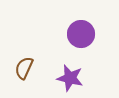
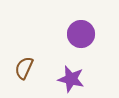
purple star: moved 1 px right, 1 px down
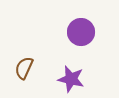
purple circle: moved 2 px up
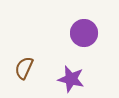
purple circle: moved 3 px right, 1 px down
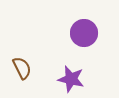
brown semicircle: moved 2 px left; rotated 130 degrees clockwise
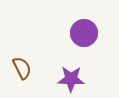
purple star: rotated 12 degrees counterclockwise
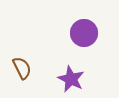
purple star: rotated 24 degrees clockwise
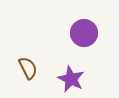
brown semicircle: moved 6 px right
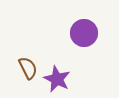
purple star: moved 14 px left
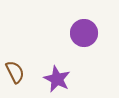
brown semicircle: moved 13 px left, 4 px down
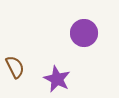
brown semicircle: moved 5 px up
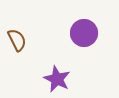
brown semicircle: moved 2 px right, 27 px up
